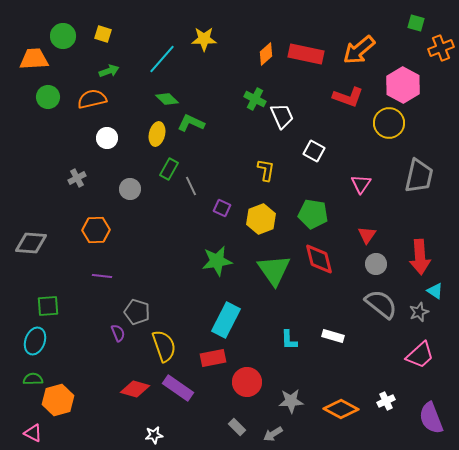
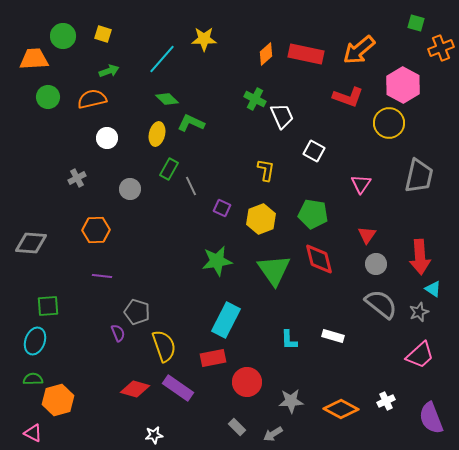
cyan triangle at (435, 291): moved 2 px left, 2 px up
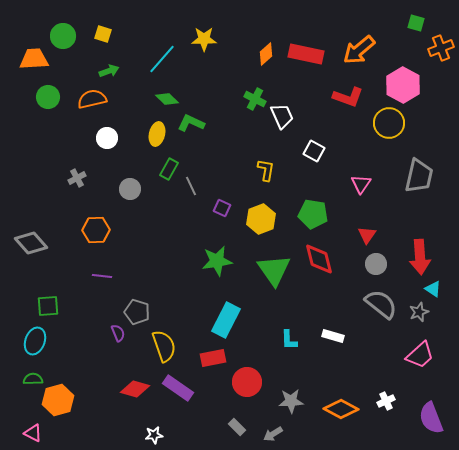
gray diamond at (31, 243): rotated 44 degrees clockwise
